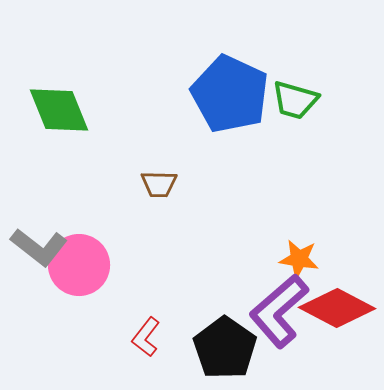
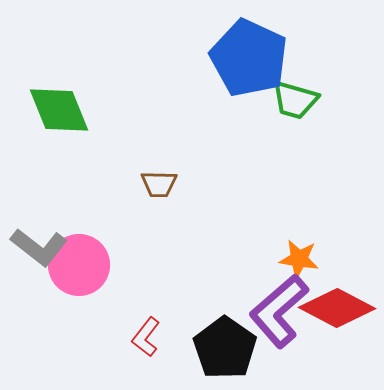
blue pentagon: moved 19 px right, 36 px up
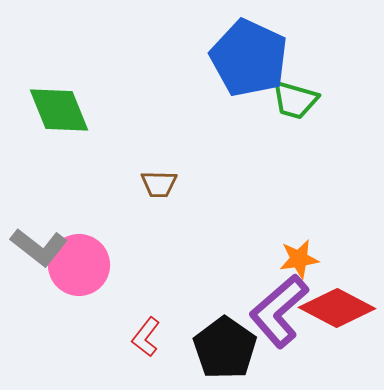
orange star: rotated 18 degrees counterclockwise
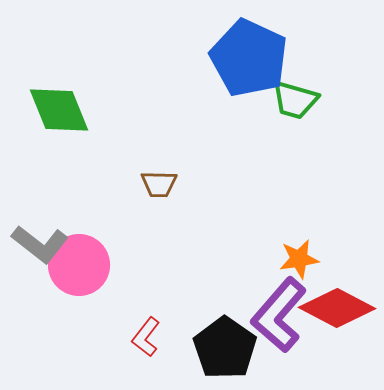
gray L-shape: moved 1 px right, 3 px up
purple L-shape: moved 4 px down; rotated 8 degrees counterclockwise
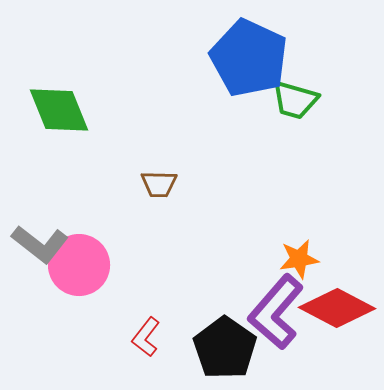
purple L-shape: moved 3 px left, 3 px up
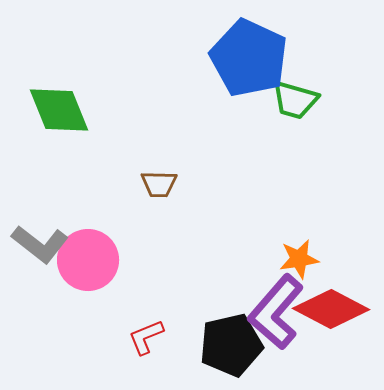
pink circle: moved 9 px right, 5 px up
red diamond: moved 6 px left, 1 px down
red L-shape: rotated 30 degrees clockwise
black pentagon: moved 6 px right, 3 px up; rotated 24 degrees clockwise
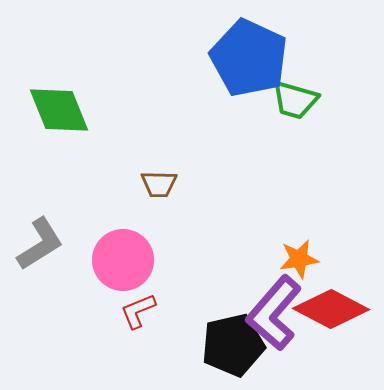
gray L-shape: rotated 70 degrees counterclockwise
pink circle: moved 35 px right
purple L-shape: moved 2 px left, 1 px down
red L-shape: moved 8 px left, 26 px up
black pentagon: moved 2 px right
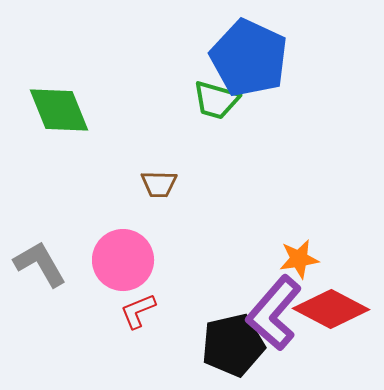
green trapezoid: moved 79 px left
gray L-shape: moved 20 px down; rotated 88 degrees counterclockwise
